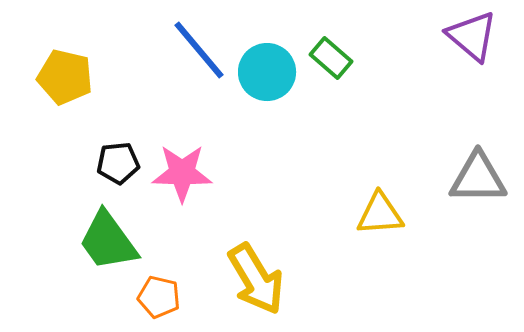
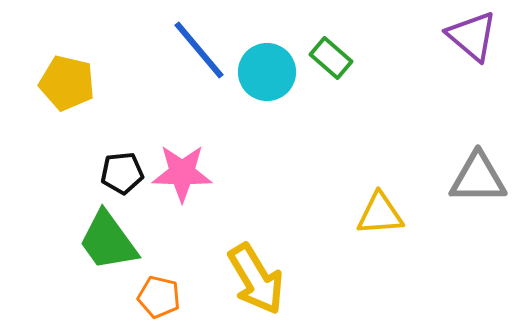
yellow pentagon: moved 2 px right, 6 px down
black pentagon: moved 4 px right, 10 px down
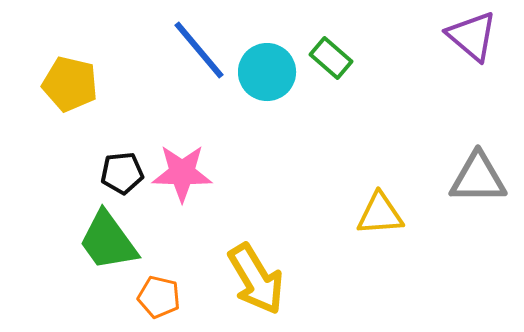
yellow pentagon: moved 3 px right, 1 px down
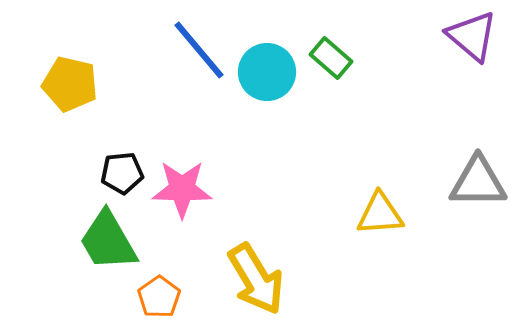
pink star: moved 16 px down
gray triangle: moved 4 px down
green trapezoid: rotated 6 degrees clockwise
orange pentagon: rotated 24 degrees clockwise
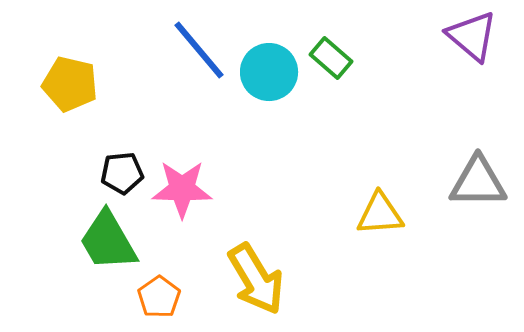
cyan circle: moved 2 px right
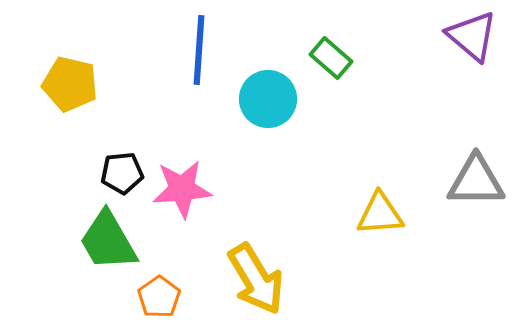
blue line: rotated 44 degrees clockwise
cyan circle: moved 1 px left, 27 px down
gray triangle: moved 2 px left, 1 px up
pink star: rotated 6 degrees counterclockwise
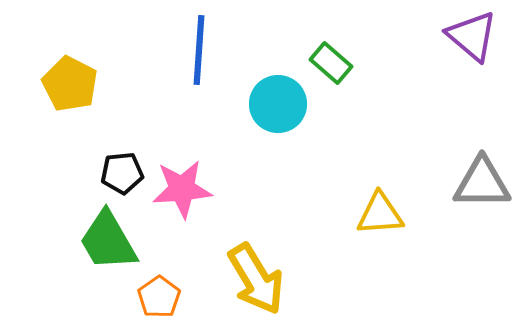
green rectangle: moved 5 px down
yellow pentagon: rotated 14 degrees clockwise
cyan circle: moved 10 px right, 5 px down
gray triangle: moved 6 px right, 2 px down
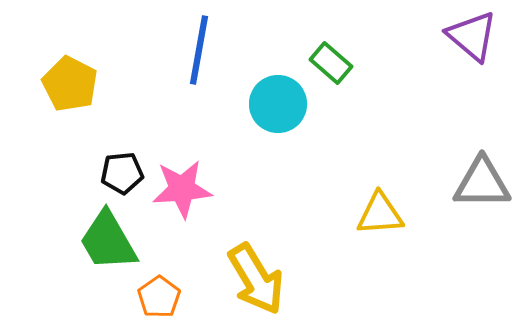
blue line: rotated 6 degrees clockwise
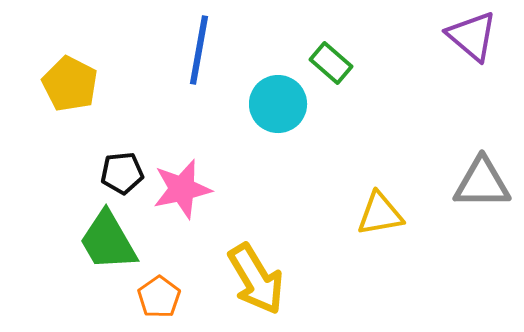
pink star: rotated 8 degrees counterclockwise
yellow triangle: rotated 6 degrees counterclockwise
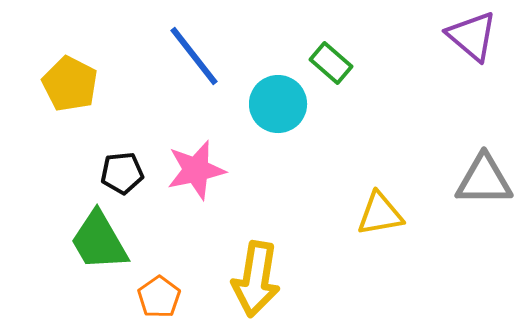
blue line: moved 5 px left, 6 px down; rotated 48 degrees counterclockwise
gray triangle: moved 2 px right, 3 px up
pink star: moved 14 px right, 19 px up
green trapezoid: moved 9 px left
yellow arrow: rotated 40 degrees clockwise
